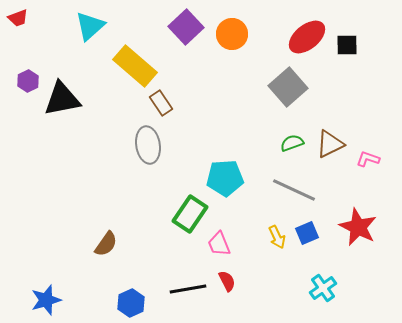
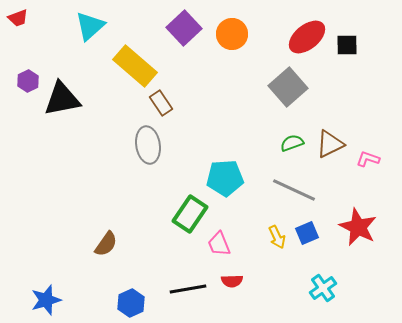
purple square: moved 2 px left, 1 px down
red semicircle: moved 5 px right; rotated 115 degrees clockwise
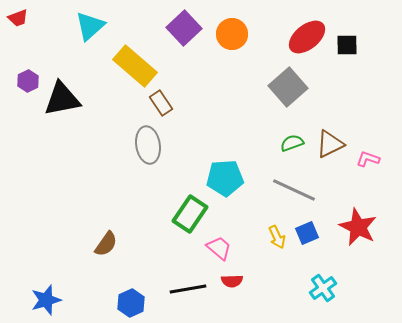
pink trapezoid: moved 4 px down; rotated 152 degrees clockwise
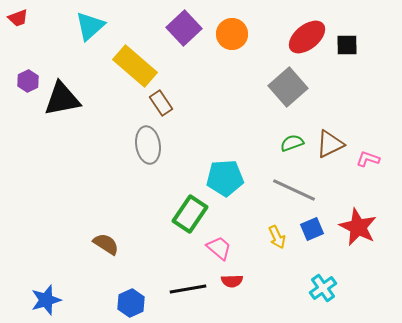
blue square: moved 5 px right, 4 px up
brown semicircle: rotated 92 degrees counterclockwise
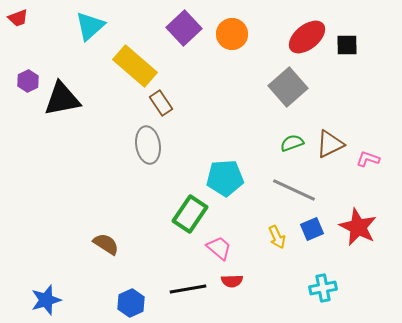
cyan cross: rotated 24 degrees clockwise
